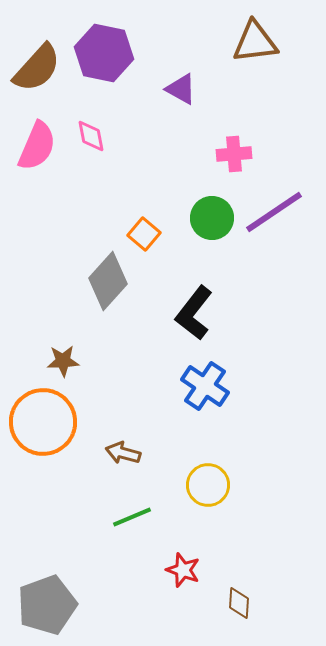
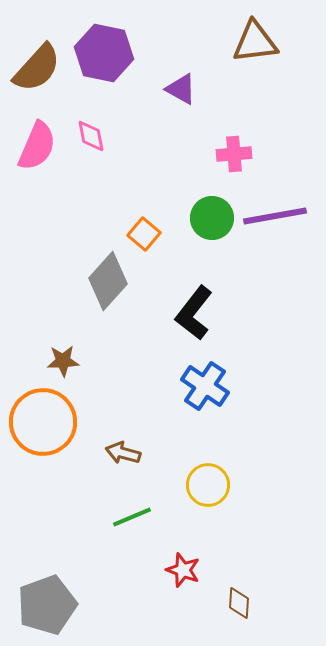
purple line: moved 1 px right, 4 px down; rotated 24 degrees clockwise
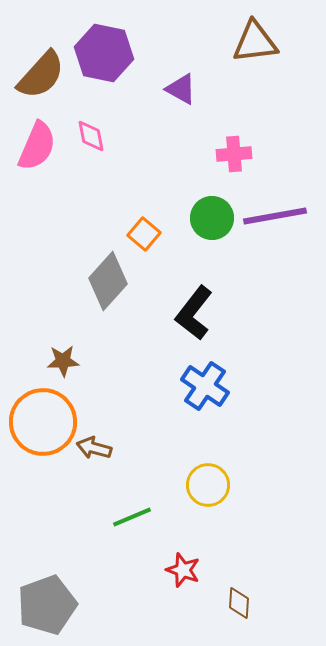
brown semicircle: moved 4 px right, 7 px down
brown arrow: moved 29 px left, 5 px up
